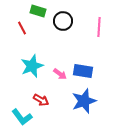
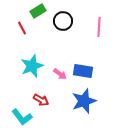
green rectangle: rotated 49 degrees counterclockwise
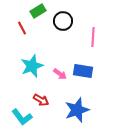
pink line: moved 6 px left, 10 px down
blue star: moved 7 px left, 9 px down
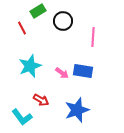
cyan star: moved 2 px left
pink arrow: moved 2 px right, 1 px up
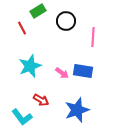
black circle: moved 3 px right
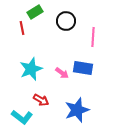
green rectangle: moved 3 px left, 1 px down
red line: rotated 16 degrees clockwise
cyan star: moved 1 px right, 3 px down
blue rectangle: moved 3 px up
cyan L-shape: rotated 15 degrees counterclockwise
